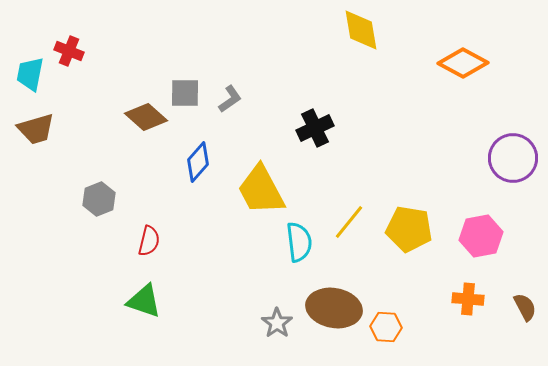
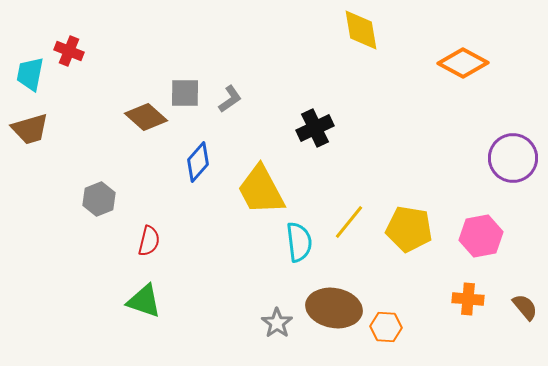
brown trapezoid: moved 6 px left
brown semicircle: rotated 12 degrees counterclockwise
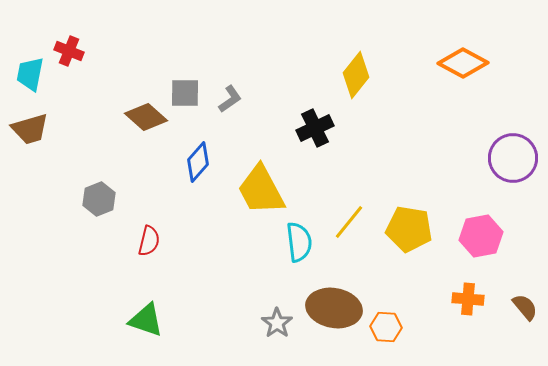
yellow diamond: moved 5 px left, 45 px down; rotated 48 degrees clockwise
green triangle: moved 2 px right, 19 px down
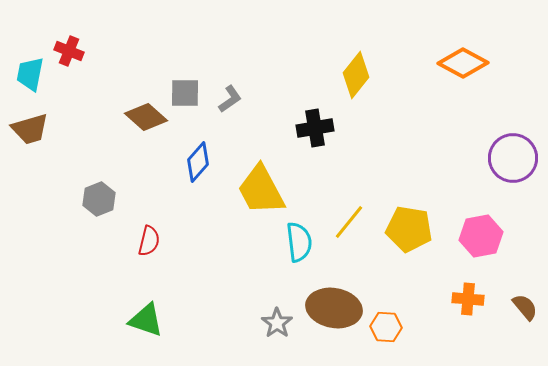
black cross: rotated 15 degrees clockwise
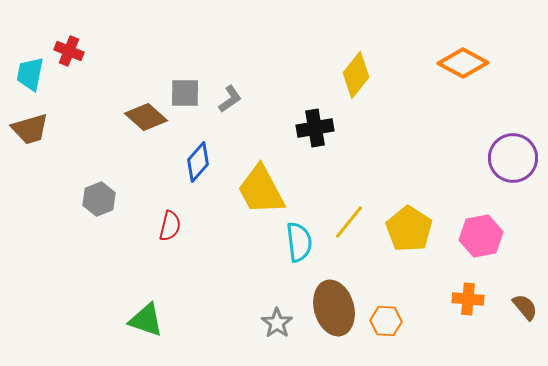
yellow pentagon: rotated 24 degrees clockwise
red semicircle: moved 21 px right, 15 px up
brown ellipse: rotated 64 degrees clockwise
orange hexagon: moved 6 px up
